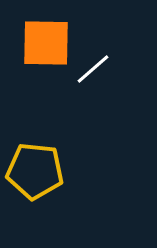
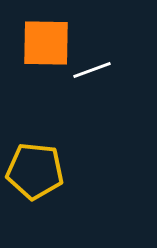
white line: moved 1 px left, 1 px down; rotated 21 degrees clockwise
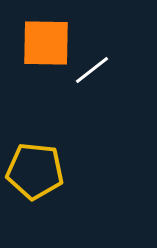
white line: rotated 18 degrees counterclockwise
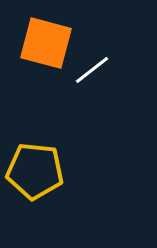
orange square: rotated 14 degrees clockwise
